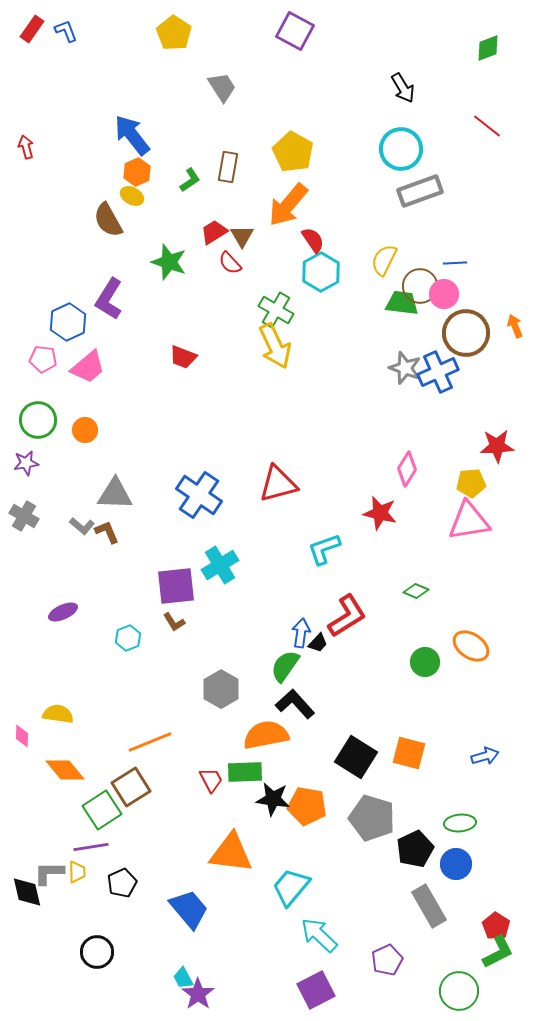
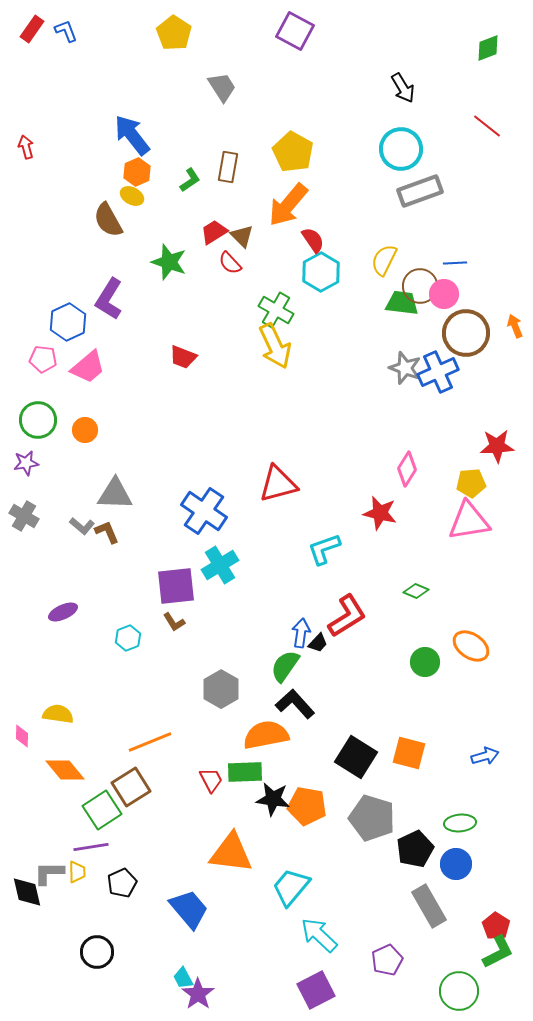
brown triangle at (242, 236): rotated 15 degrees counterclockwise
blue cross at (199, 495): moved 5 px right, 16 px down
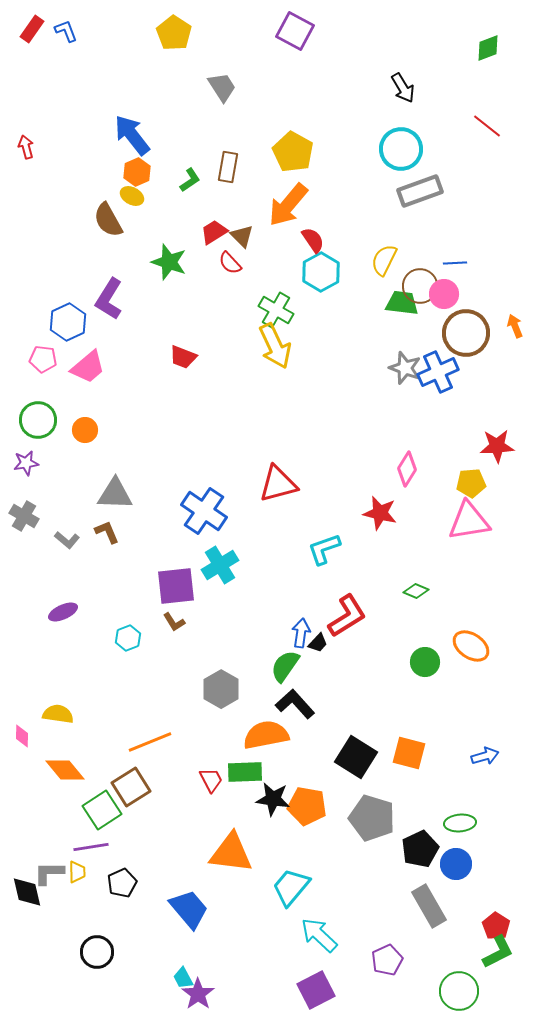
gray L-shape at (82, 526): moved 15 px left, 14 px down
black pentagon at (415, 849): moved 5 px right
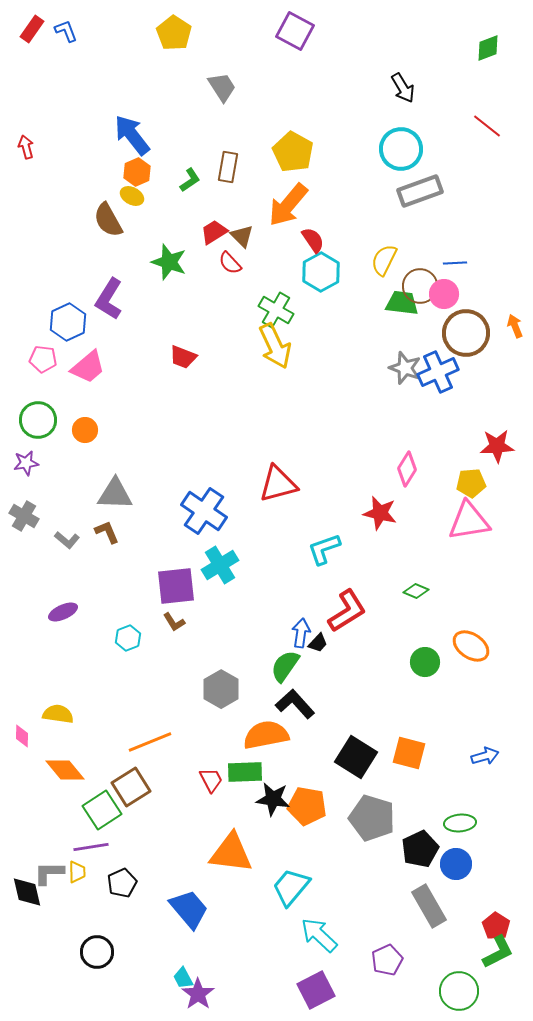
red L-shape at (347, 616): moved 5 px up
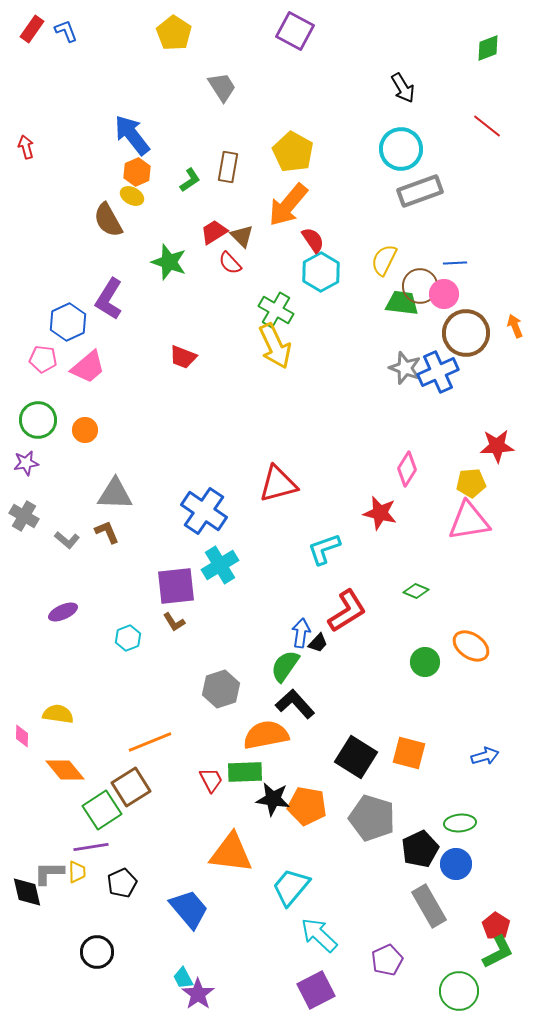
gray hexagon at (221, 689): rotated 12 degrees clockwise
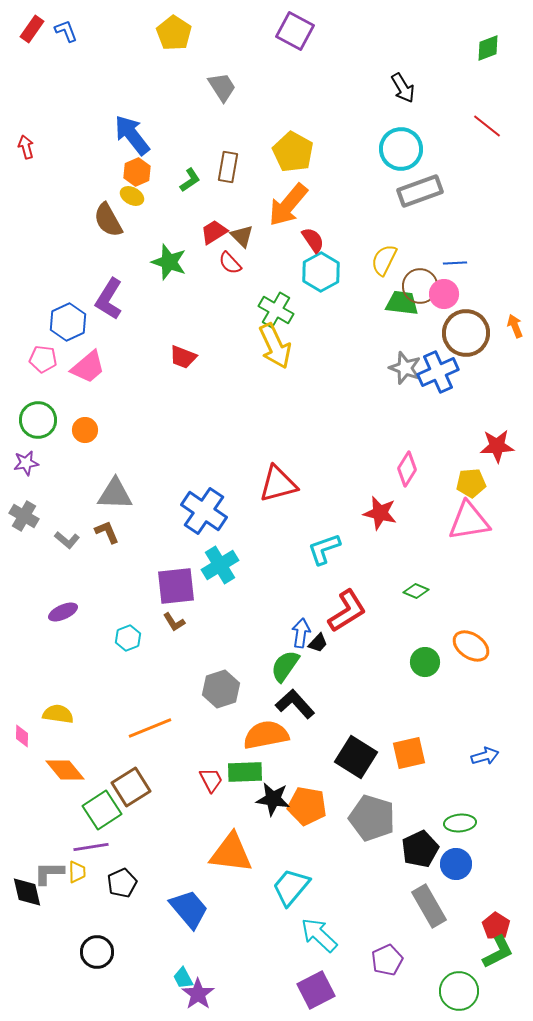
orange line at (150, 742): moved 14 px up
orange square at (409, 753): rotated 28 degrees counterclockwise
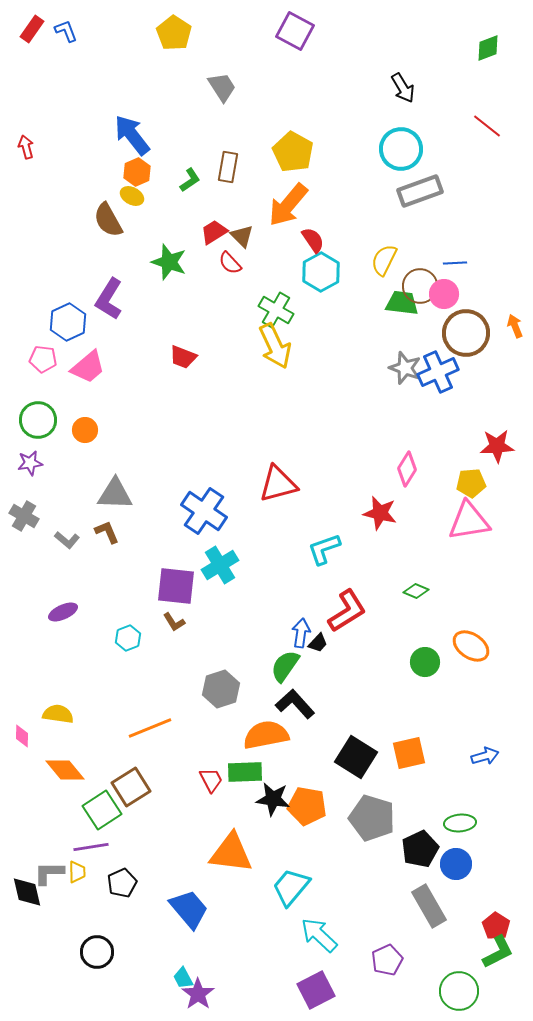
purple star at (26, 463): moved 4 px right
purple square at (176, 586): rotated 12 degrees clockwise
